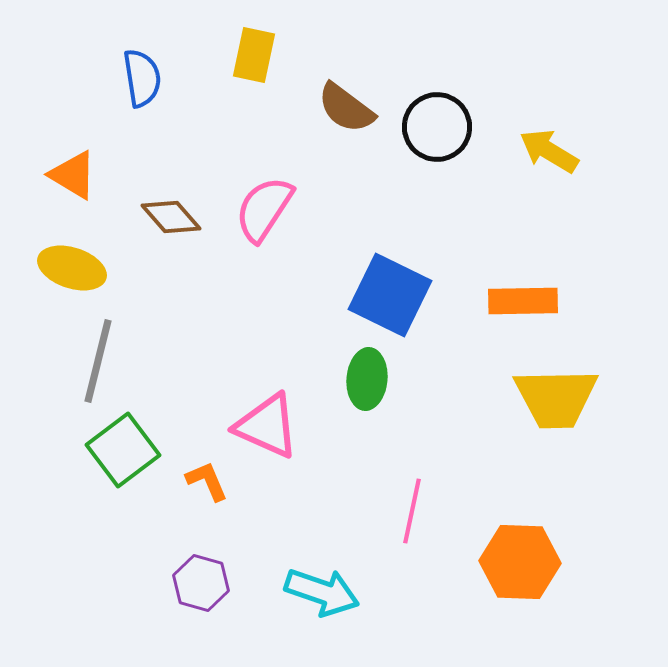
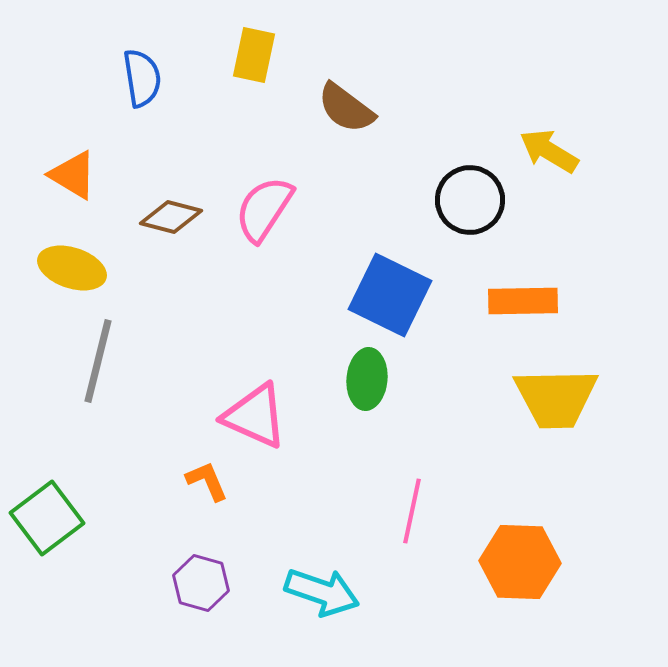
black circle: moved 33 px right, 73 px down
brown diamond: rotated 34 degrees counterclockwise
pink triangle: moved 12 px left, 10 px up
green square: moved 76 px left, 68 px down
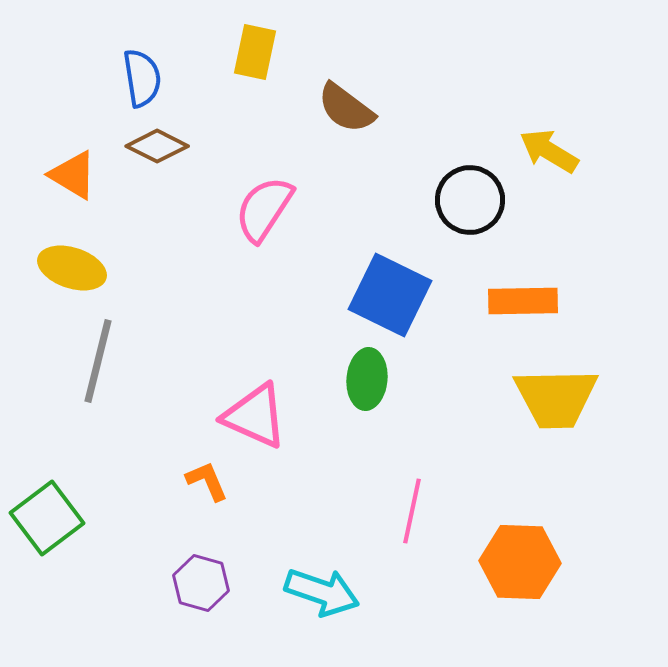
yellow rectangle: moved 1 px right, 3 px up
brown diamond: moved 14 px left, 71 px up; rotated 12 degrees clockwise
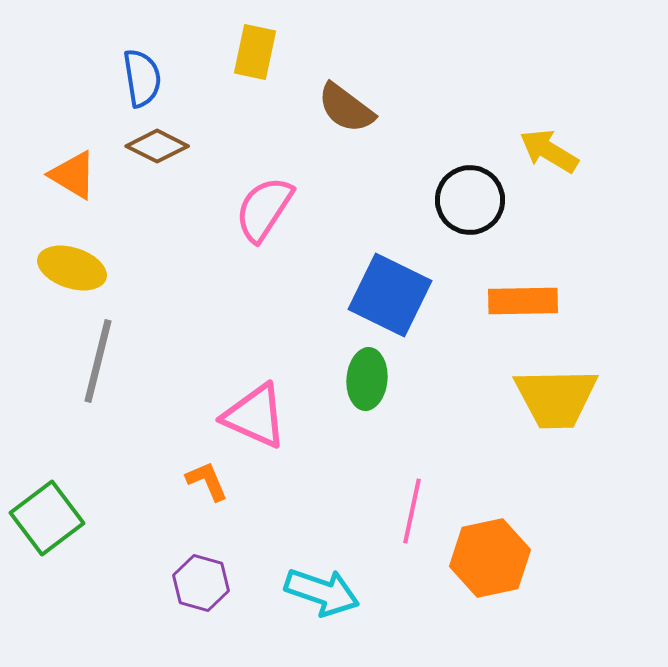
orange hexagon: moved 30 px left, 4 px up; rotated 14 degrees counterclockwise
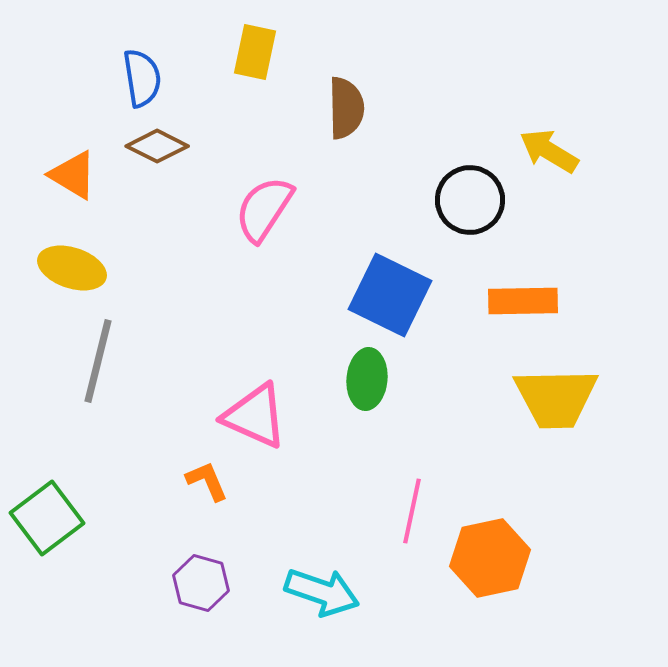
brown semicircle: rotated 128 degrees counterclockwise
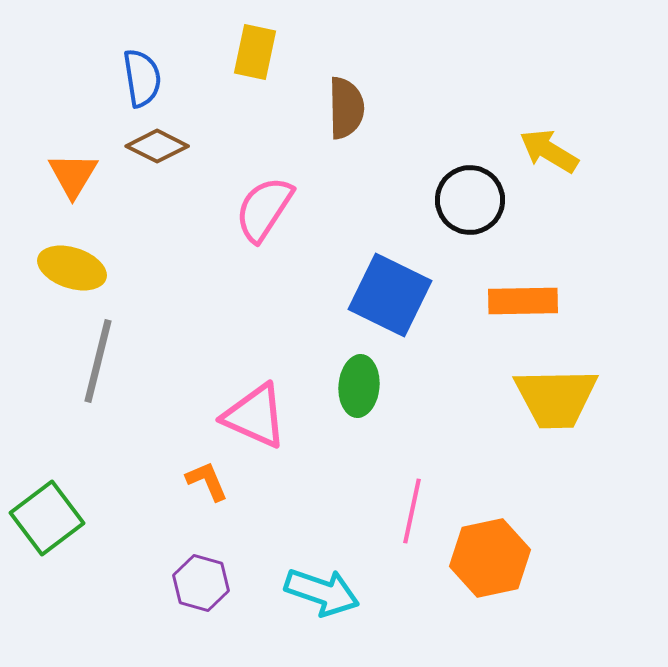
orange triangle: rotated 30 degrees clockwise
green ellipse: moved 8 px left, 7 px down
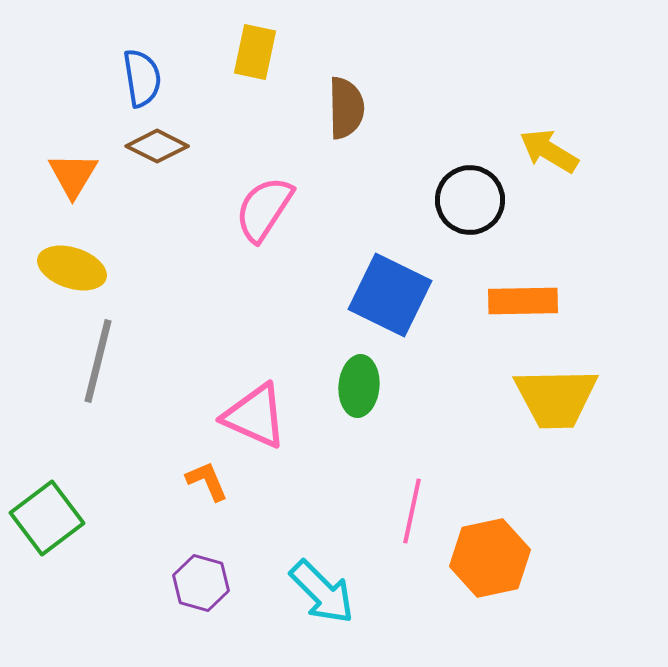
cyan arrow: rotated 26 degrees clockwise
